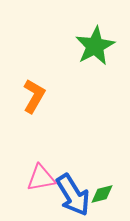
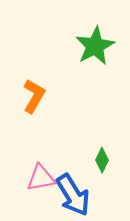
green diamond: moved 34 px up; rotated 50 degrees counterclockwise
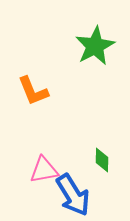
orange L-shape: moved 1 px left, 5 px up; rotated 128 degrees clockwise
green diamond: rotated 25 degrees counterclockwise
pink triangle: moved 3 px right, 8 px up
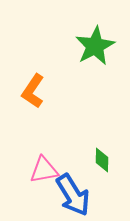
orange L-shape: rotated 56 degrees clockwise
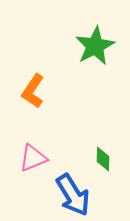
green diamond: moved 1 px right, 1 px up
pink triangle: moved 11 px left, 12 px up; rotated 12 degrees counterclockwise
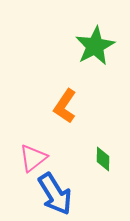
orange L-shape: moved 32 px right, 15 px down
pink triangle: rotated 16 degrees counterclockwise
blue arrow: moved 18 px left, 1 px up
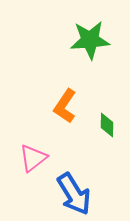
green star: moved 5 px left, 6 px up; rotated 24 degrees clockwise
green diamond: moved 4 px right, 34 px up
blue arrow: moved 19 px right
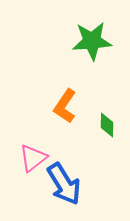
green star: moved 2 px right, 1 px down
blue arrow: moved 10 px left, 10 px up
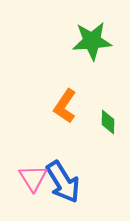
green diamond: moved 1 px right, 3 px up
pink triangle: moved 20 px down; rotated 24 degrees counterclockwise
blue arrow: moved 1 px left, 2 px up
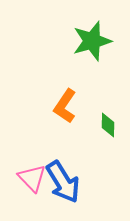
green star: rotated 12 degrees counterclockwise
green diamond: moved 3 px down
pink triangle: moved 1 px left; rotated 12 degrees counterclockwise
